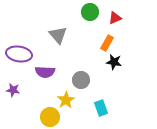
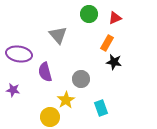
green circle: moved 1 px left, 2 px down
purple semicircle: rotated 72 degrees clockwise
gray circle: moved 1 px up
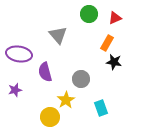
purple star: moved 2 px right; rotated 24 degrees counterclockwise
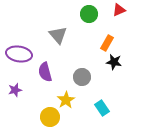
red triangle: moved 4 px right, 8 px up
gray circle: moved 1 px right, 2 px up
cyan rectangle: moved 1 px right; rotated 14 degrees counterclockwise
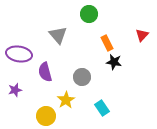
red triangle: moved 23 px right, 25 px down; rotated 24 degrees counterclockwise
orange rectangle: rotated 56 degrees counterclockwise
yellow circle: moved 4 px left, 1 px up
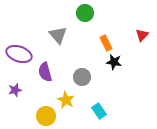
green circle: moved 4 px left, 1 px up
orange rectangle: moved 1 px left
purple ellipse: rotated 10 degrees clockwise
yellow star: rotated 12 degrees counterclockwise
cyan rectangle: moved 3 px left, 3 px down
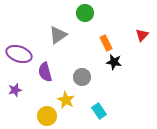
gray triangle: rotated 36 degrees clockwise
yellow circle: moved 1 px right
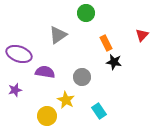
green circle: moved 1 px right
purple semicircle: rotated 114 degrees clockwise
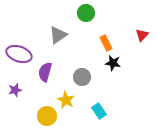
black star: moved 1 px left, 1 px down
purple semicircle: rotated 84 degrees counterclockwise
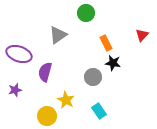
gray circle: moved 11 px right
